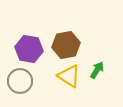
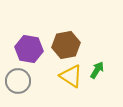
yellow triangle: moved 2 px right
gray circle: moved 2 px left
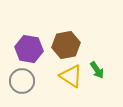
green arrow: rotated 114 degrees clockwise
gray circle: moved 4 px right
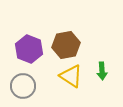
purple hexagon: rotated 12 degrees clockwise
green arrow: moved 5 px right, 1 px down; rotated 30 degrees clockwise
gray circle: moved 1 px right, 5 px down
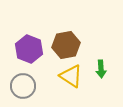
green arrow: moved 1 px left, 2 px up
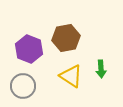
brown hexagon: moved 7 px up
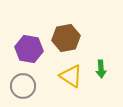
purple hexagon: rotated 12 degrees counterclockwise
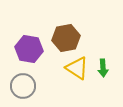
green arrow: moved 2 px right, 1 px up
yellow triangle: moved 6 px right, 8 px up
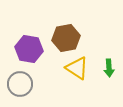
green arrow: moved 6 px right
gray circle: moved 3 px left, 2 px up
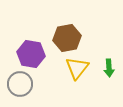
brown hexagon: moved 1 px right
purple hexagon: moved 2 px right, 5 px down
yellow triangle: rotated 35 degrees clockwise
